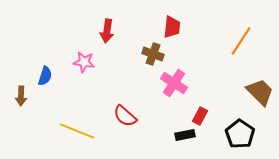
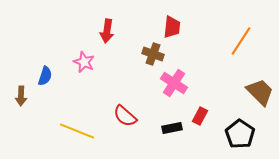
pink star: rotated 15 degrees clockwise
black rectangle: moved 13 px left, 7 px up
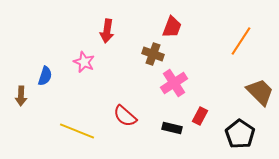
red trapezoid: rotated 15 degrees clockwise
pink cross: rotated 24 degrees clockwise
black rectangle: rotated 24 degrees clockwise
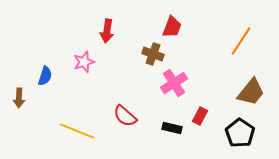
pink star: rotated 30 degrees clockwise
brown trapezoid: moved 9 px left; rotated 84 degrees clockwise
brown arrow: moved 2 px left, 2 px down
black pentagon: moved 1 px up
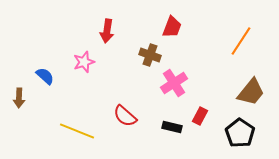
brown cross: moved 3 px left, 1 px down
blue semicircle: rotated 66 degrees counterclockwise
black rectangle: moved 1 px up
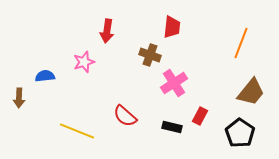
red trapezoid: rotated 15 degrees counterclockwise
orange line: moved 2 px down; rotated 12 degrees counterclockwise
blue semicircle: rotated 48 degrees counterclockwise
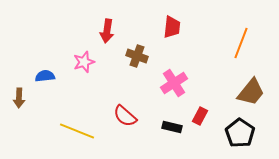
brown cross: moved 13 px left, 1 px down
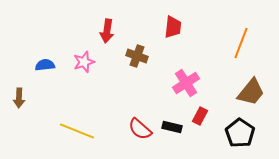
red trapezoid: moved 1 px right
blue semicircle: moved 11 px up
pink cross: moved 12 px right
red semicircle: moved 15 px right, 13 px down
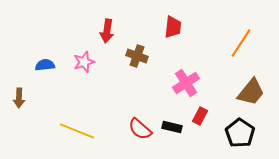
orange line: rotated 12 degrees clockwise
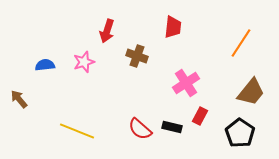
red arrow: rotated 10 degrees clockwise
brown arrow: moved 1 px down; rotated 138 degrees clockwise
